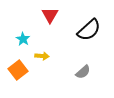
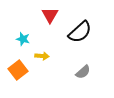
black semicircle: moved 9 px left, 2 px down
cyan star: rotated 16 degrees counterclockwise
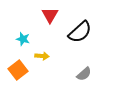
gray semicircle: moved 1 px right, 2 px down
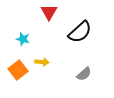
red triangle: moved 1 px left, 3 px up
yellow arrow: moved 6 px down
